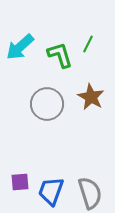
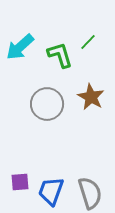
green line: moved 2 px up; rotated 18 degrees clockwise
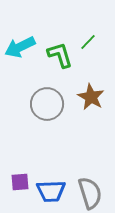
cyan arrow: rotated 16 degrees clockwise
blue trapezoid: rotated 112 degrees counterclockwise
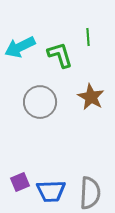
green line: moved 5 px up; rotated 48 degrees counterclockwise
gray circle: moved 7 px left, 2 px up
purple square: rotated 18 degrees counterclockwise
gray semicircle: rotated 20 degrees clockwise
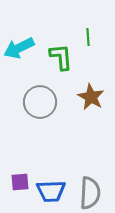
cyan arrow: moved 1 px left, 1 px down
green L-shape: moved 1 px right, 2 px down; rotated 12 degrees clockwise
purple square: rotated 18 degrees clockwise
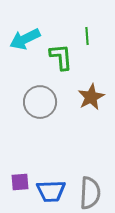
green line: moved 1 px left, 1 px up
cyan arrow: moved 6 px right, 9 px up
brown star: rotated 16 degrees clockwise
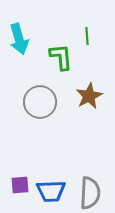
cyan arrow: moved 6 px left; rotated 80 degrees counterclockwise
brown star: moved 2 px left, 1 px up
purple square: moved 3 px down
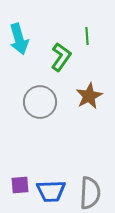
green L-shape: rotated 40 degrees clockwise
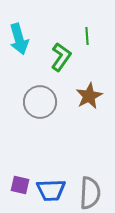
purple square: rotated 18 degrees clockwise
blue trapezoid: moved 1 px up
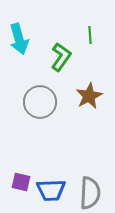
green line: moved 3 px right, 1 px up
purple square: moved 1 px right, 3 px up
